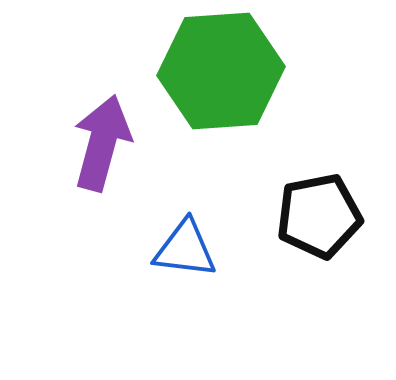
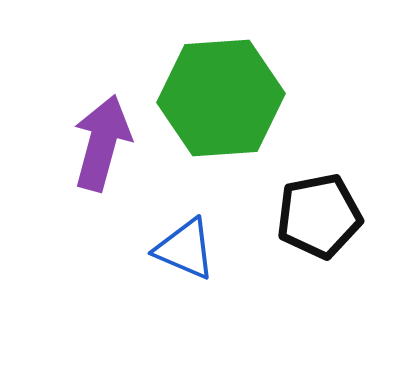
green hexagon: moved 27 px down
blue triangle: rotated 16 degrees clockwise
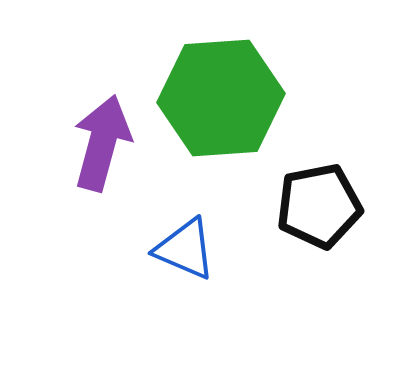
black pentagon: moved 10 px up
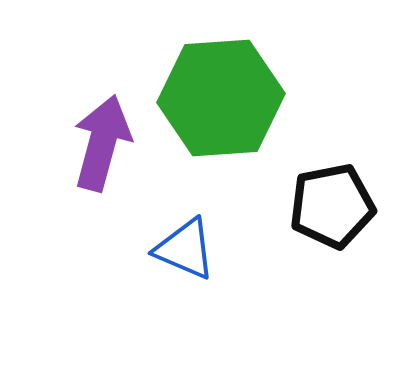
black pentagon: moved 13 px right
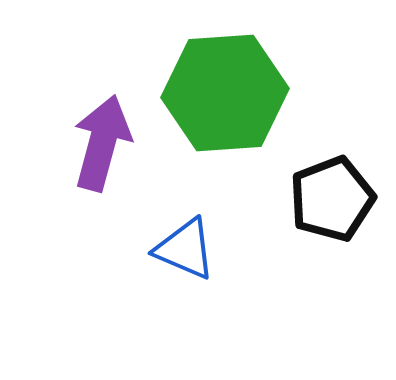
green hexagon: moved 4 px right, 5 px up
black pentagon: moved 7 px up; rotated 10 degrees counterclockwise
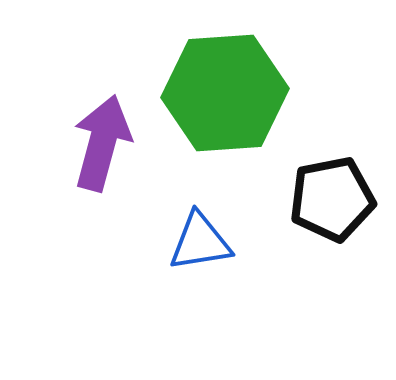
black pentagon: rotated 10 degrees clockwise
blue triangle: moved 15 px right, 7 px up; rotated 32 degrees counterclockwise
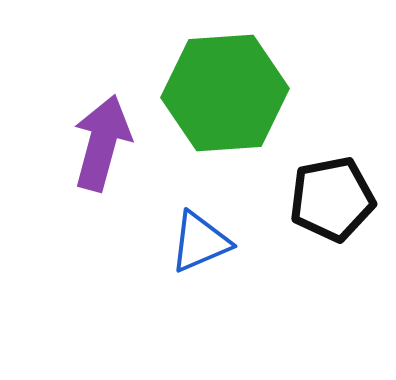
blue triangle: rotated 14 degrees counterclockwise
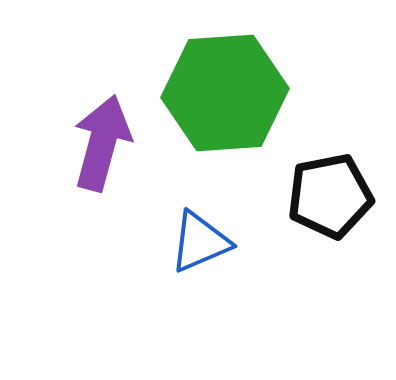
black pentagon: moved 2 px left, 3 px up
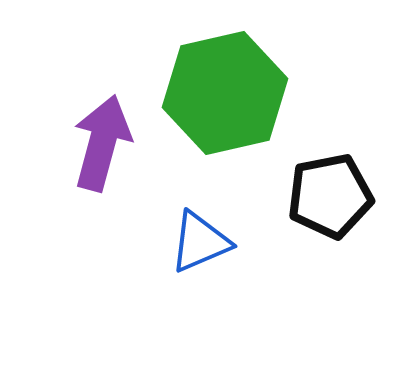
green hexagon: rotated 9 degrees counterclockwise
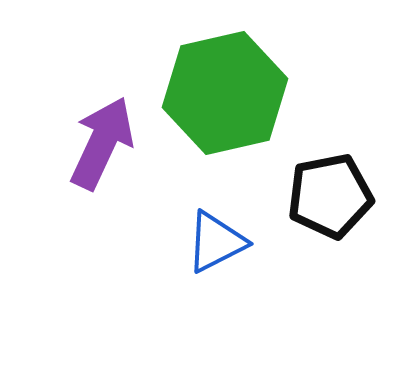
purple arrow: rotated 10 degrees clockwise
blue triangle: moved 16 px right; rotated 4 degrees counterclockwise
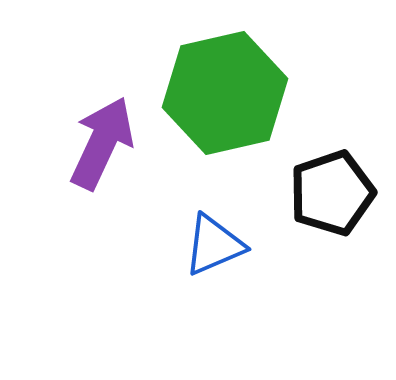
black pentagon: moved 2 px right, 3 px up; rotated 8 degrees counterclockwise
blue triangle: moved 2 px left, 3 px down; rotated 4 degrees clockwise
